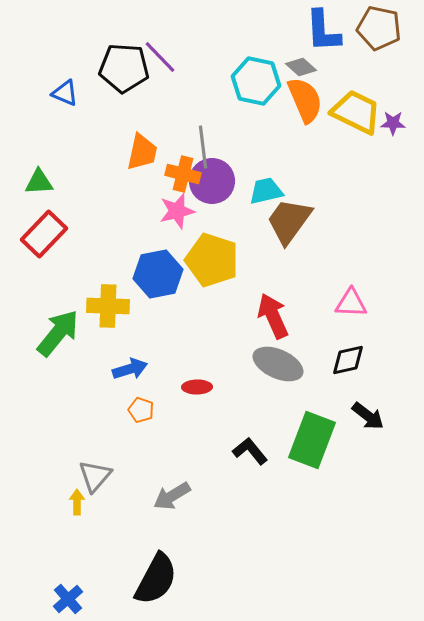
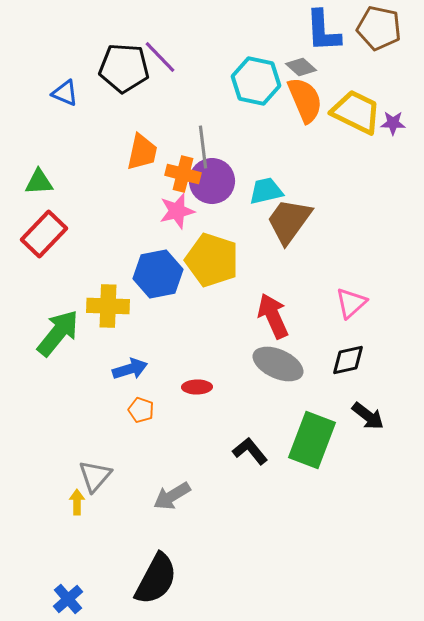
pink triangle: rotated 44 degrees counterclockwise
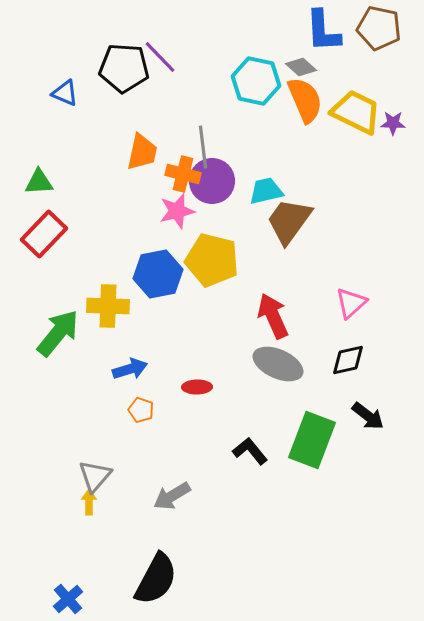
yellow pentagon: rotated 4 degrees counterclockwise
yellow arrow: moved 12 px right
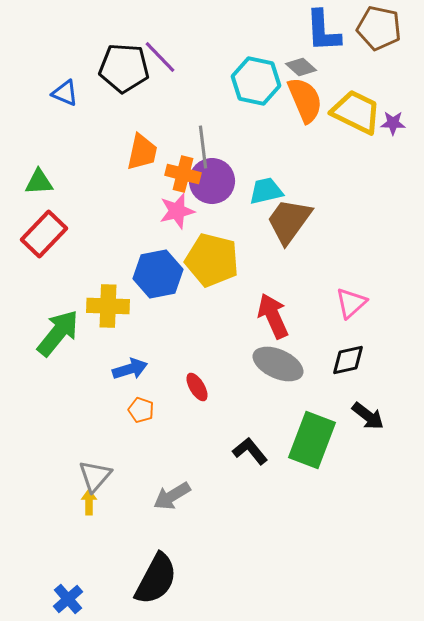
red ellipse: rotated 60 degrees clockwise
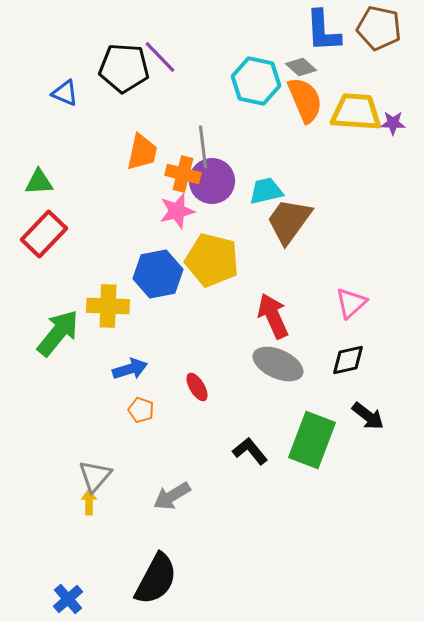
yellow trapezoid: rotated 22 degrees counterclockwise
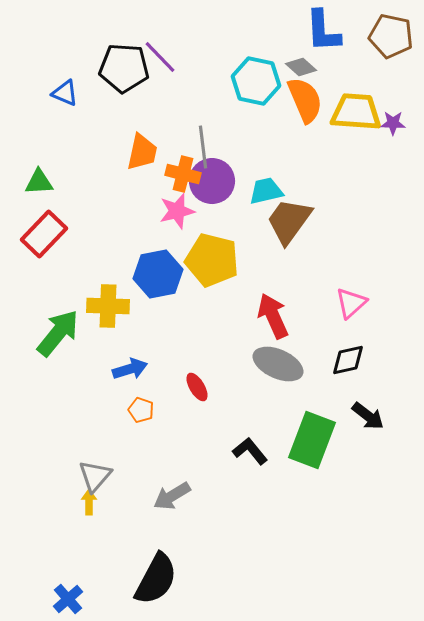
brown pentagon: moved 12 px right, 8 px down
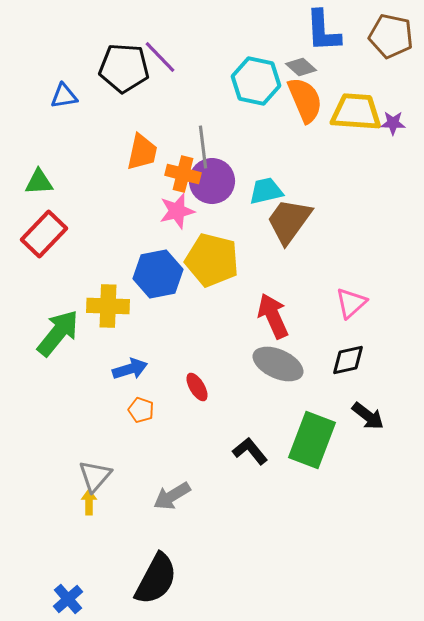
blue triangle: moved 1 px left, 3 px down; rotated 32 degrees counterclockwise
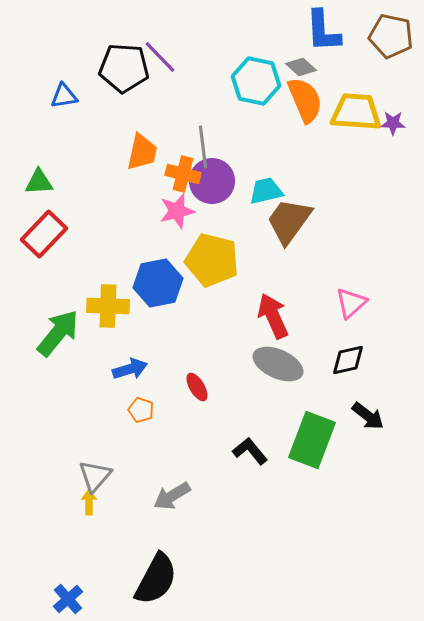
blue hexagon: moved 9 px down
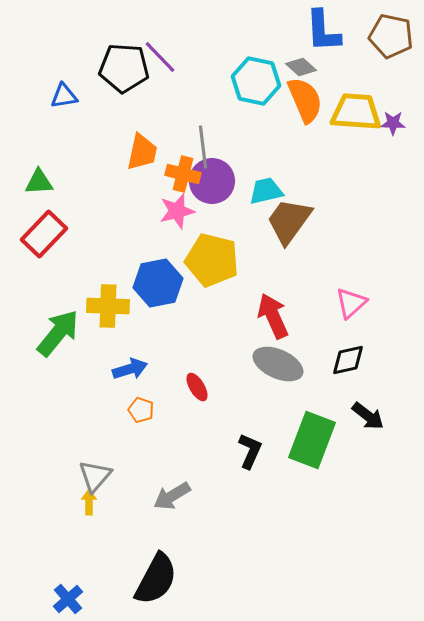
black L-shape: rotated 63 degrees clockwise
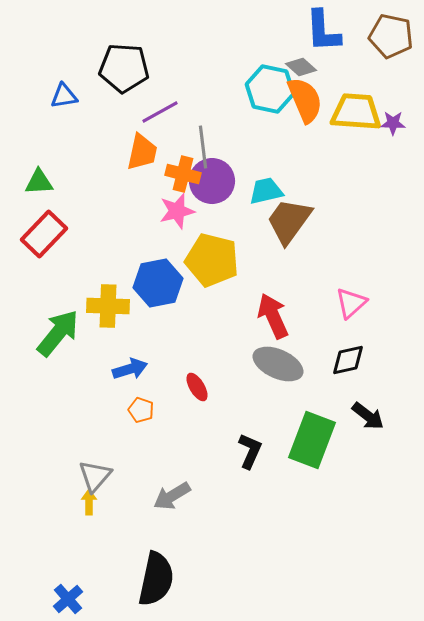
purple line: moved 55 px down; rotated 75 degrees counterclockwise
cyan hexagon: moved 14 px right, 8 px down
black semicircle: rotated 16 degrees counterclockwise
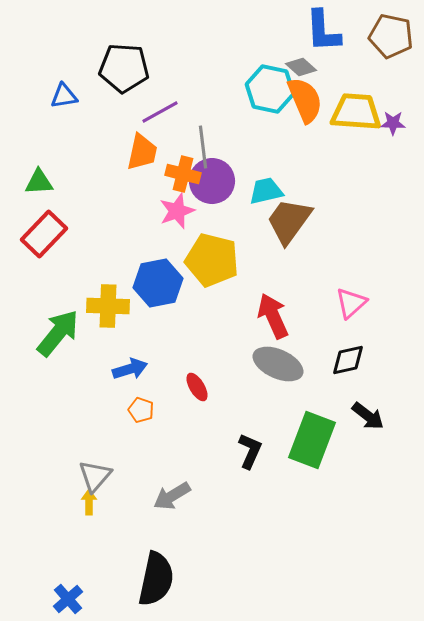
pink star: rotated 6 degrees counterclockwise
